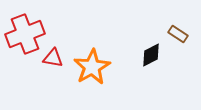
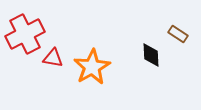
red cross: rotated 6 degrees counterclockwise
black diamond: rotated 65 degrees counterclockwise
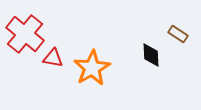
red cross: rotated 24 degrees counterclockwise
orange star: moved 1 px down
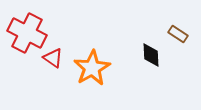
red cross: moved 2 px right, 1 px up; rotated 12 degrees counterclockwise
red triangle: rotated 25 degrees clockwise
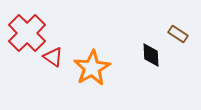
red cross: rotated 18 degrees clockwise
red triangle: moved 1 px up
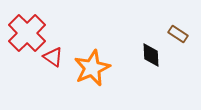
orange star: rotated 6 degrees clockwise
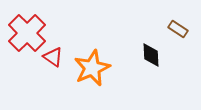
brown rectangle: moved 5 px up
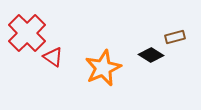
brown rectangle: moved 3 px left, 8 px down; rotated 48 degrees counterclockwise
black diamond: rotated 55 degrees counterclockwise
orange star: moved 11 px right
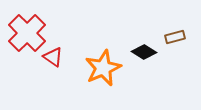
black diamond: moved 7 px left, 3 px up
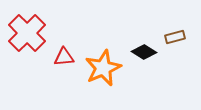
red triangle: moved 11 px right; rotated 40 degrees counterclockwise
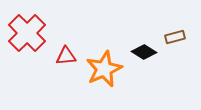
red triangle: moved 2 px right, 1 px up
orange star: moved 1 px right, 1 px down
